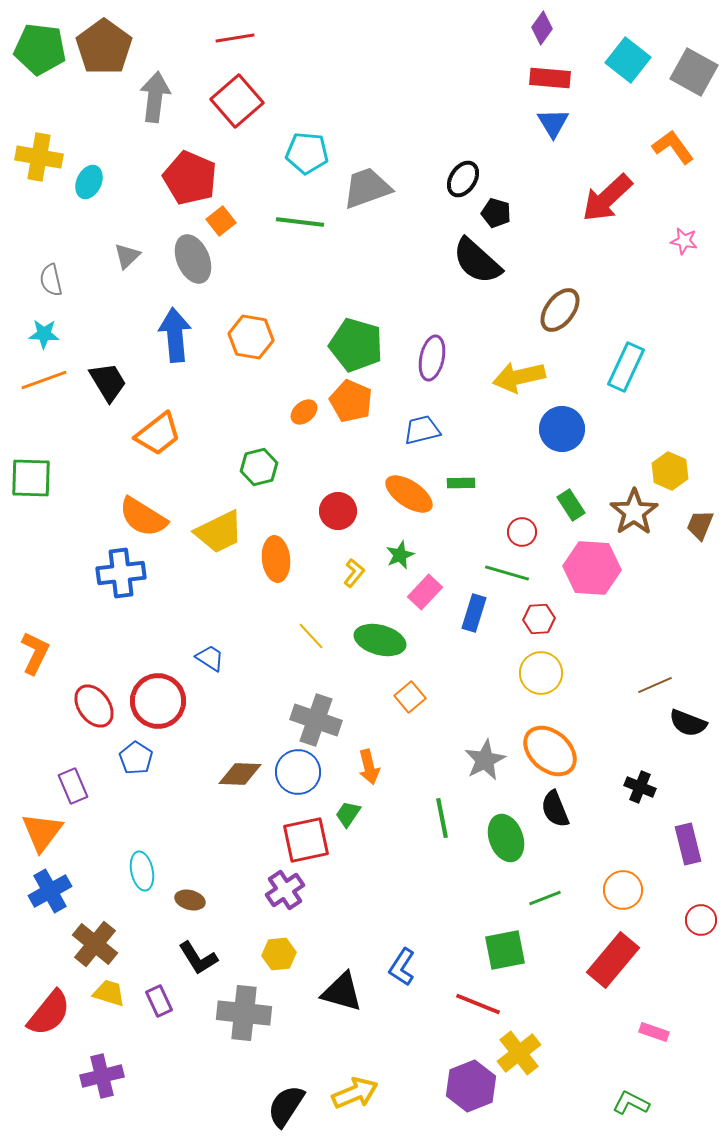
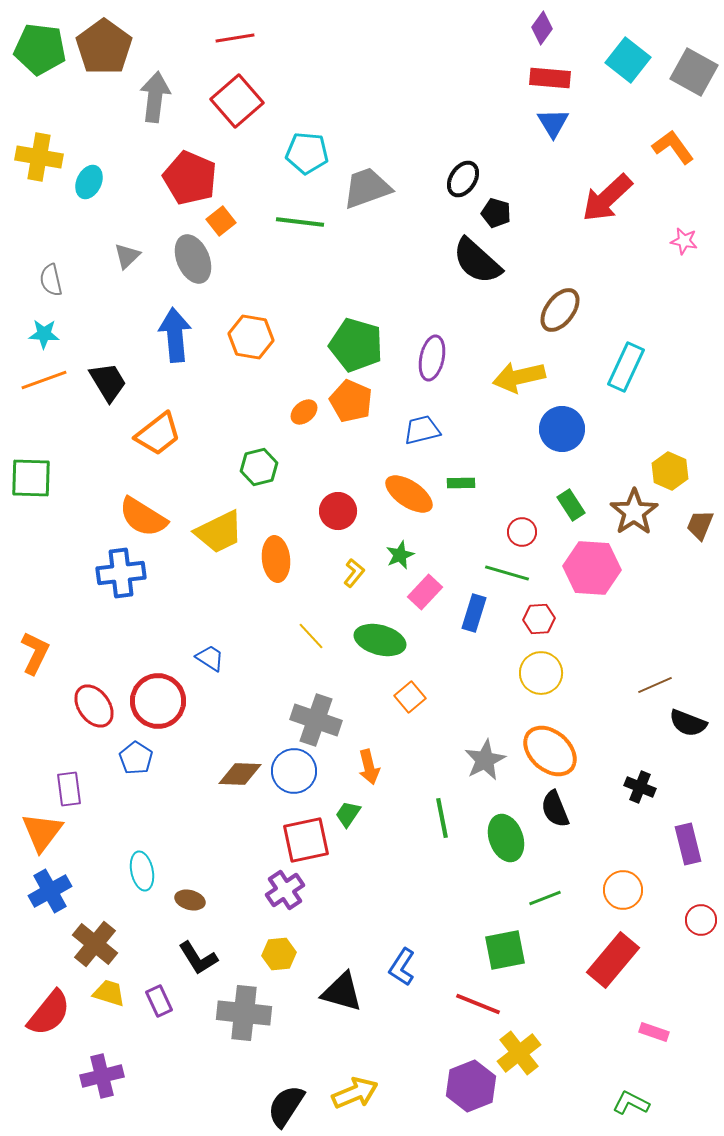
blue circle at (298, 772): moved 4 px left, 1 px up
purple rectangle at (73, 786): moved 4 px left, 3 px down; rotated 16 degrees clockwise
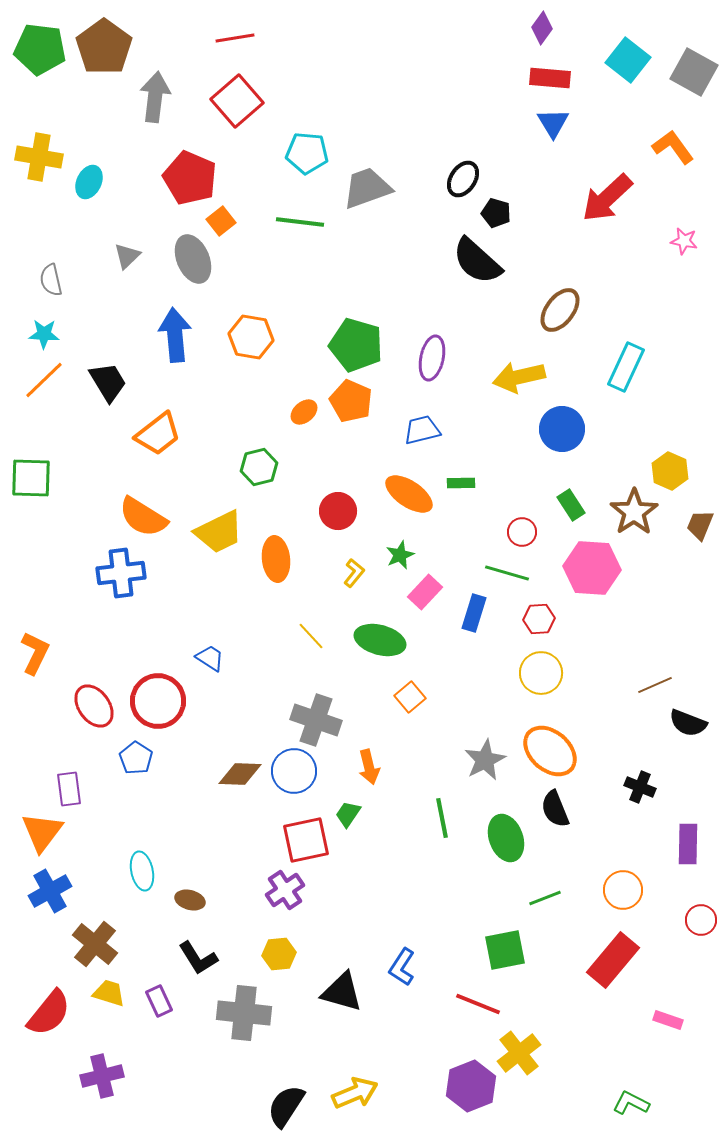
orange line at (44, 380): rotated 24 degrees counterclockwise
purple rectangle at (688, 844): rotated 15 degrees clockwise
pink rectangle at (654, 1032): moved 14 px right, 12 px up
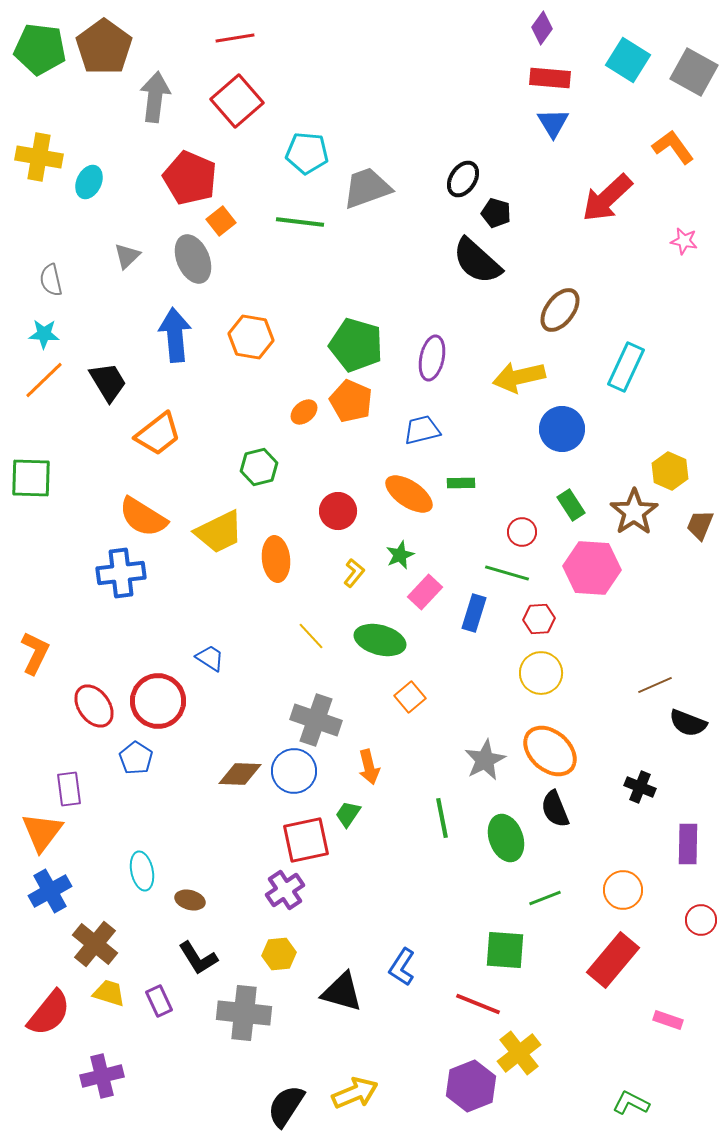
cyan square at (628, 60): rotated 6 degrees counterclockwise
green square at (505, 950): rotated 15 degrees clockwise
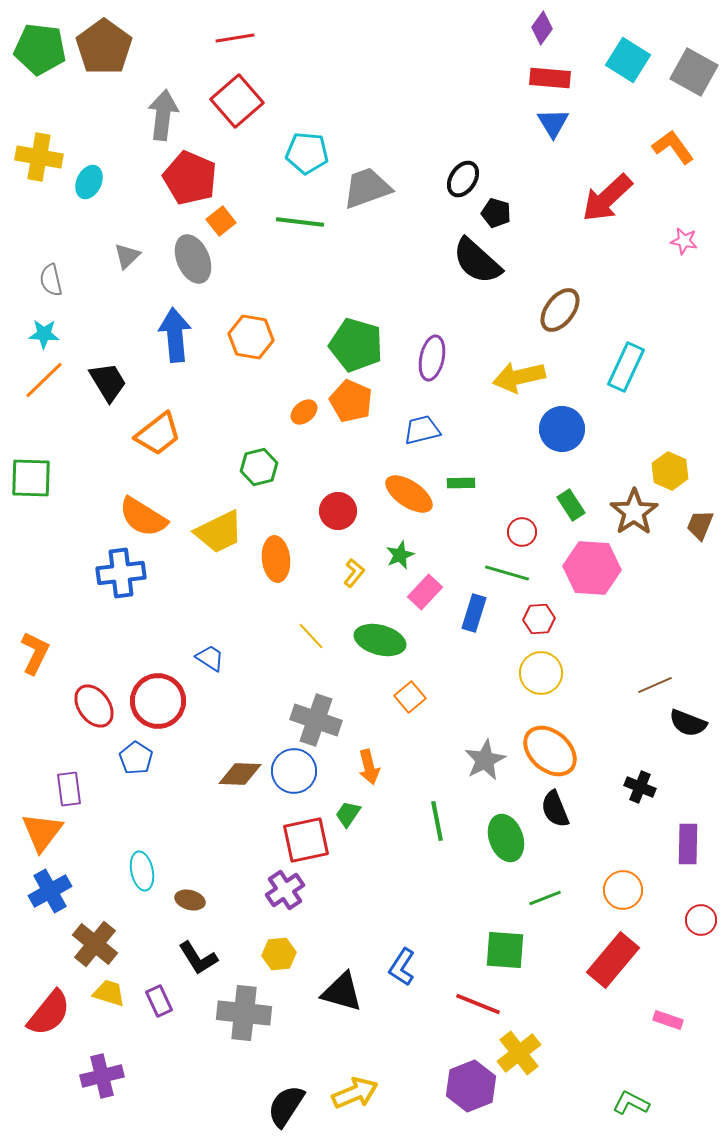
gray arrow at (155, 97): moved 8 px right, 18 px down
green line at (442, 818): moved 5 px left, 3 px down
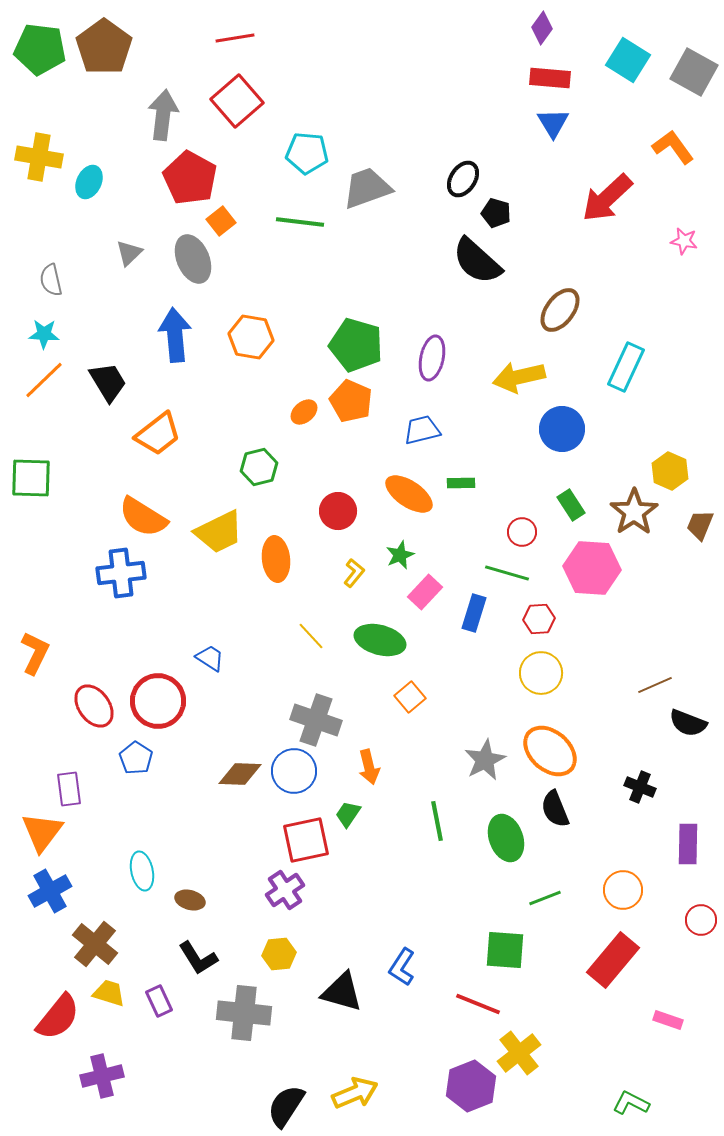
red pentagon at (190, 178): rotated 6 degrees clockwise
gray triangle at (127, 256): moved 2 px right, 3 px up
red semicircle at (49, 1013): moved 9 px right, 4 px down
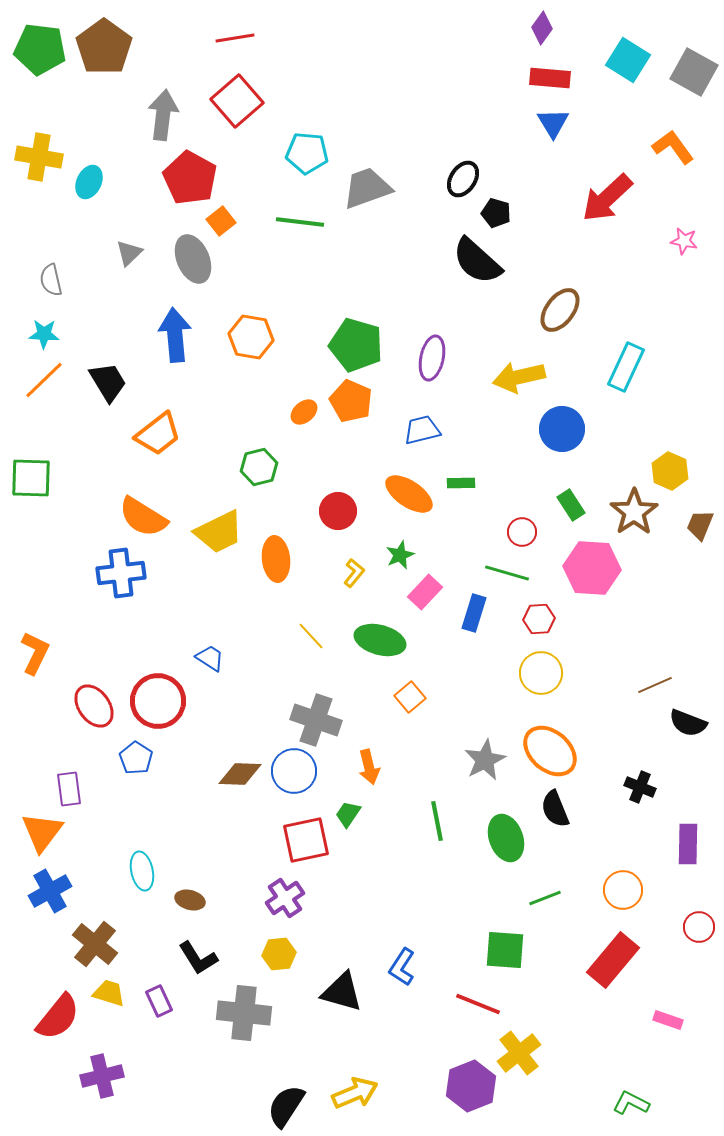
purple cross at (285, 890): moved 8 px down
red circle at (701, 920): moved 2 px left, 7 px down
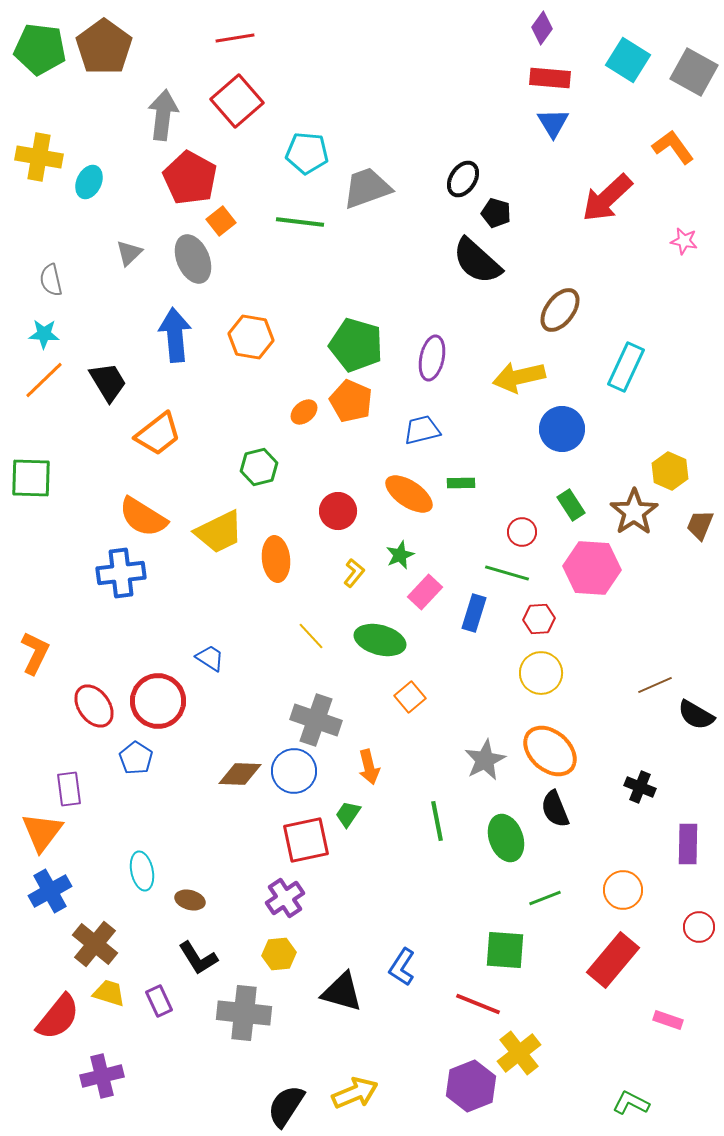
black semicircle at (688, 723): moved 8 px right, 8 px up; rotated 9 degrees clockwise
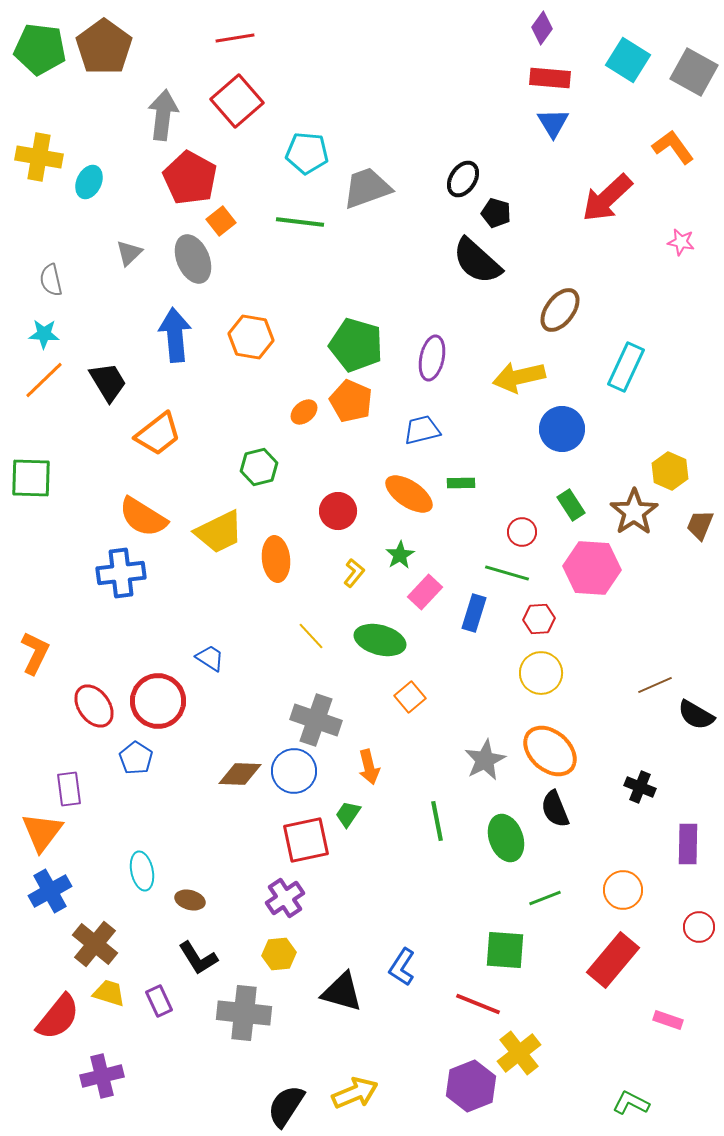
pink star at (684, 241): moved 3 px left, 1 px down
green star at (400, 555): rotated 8 degrees counterclockwise
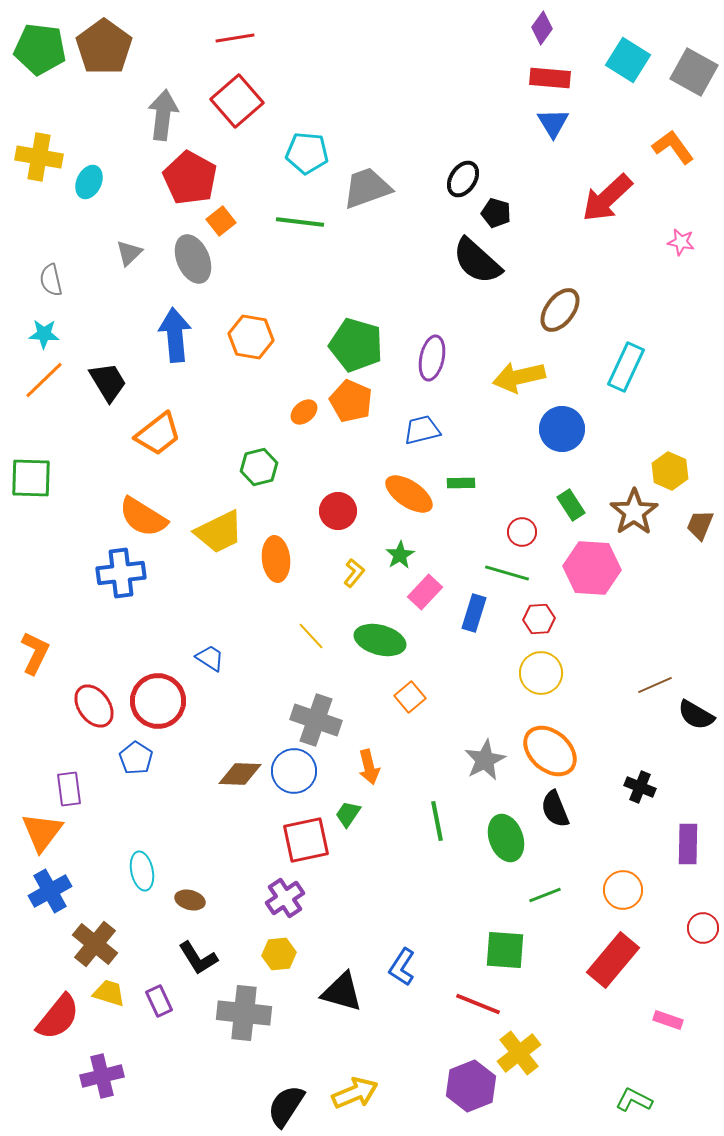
green line at (545, 898): moved 3 px up
red circle at (699, 927): moved 4 px right, 1 px down
green L-shape at (631, 1103): moved 3 px right, 3 px up
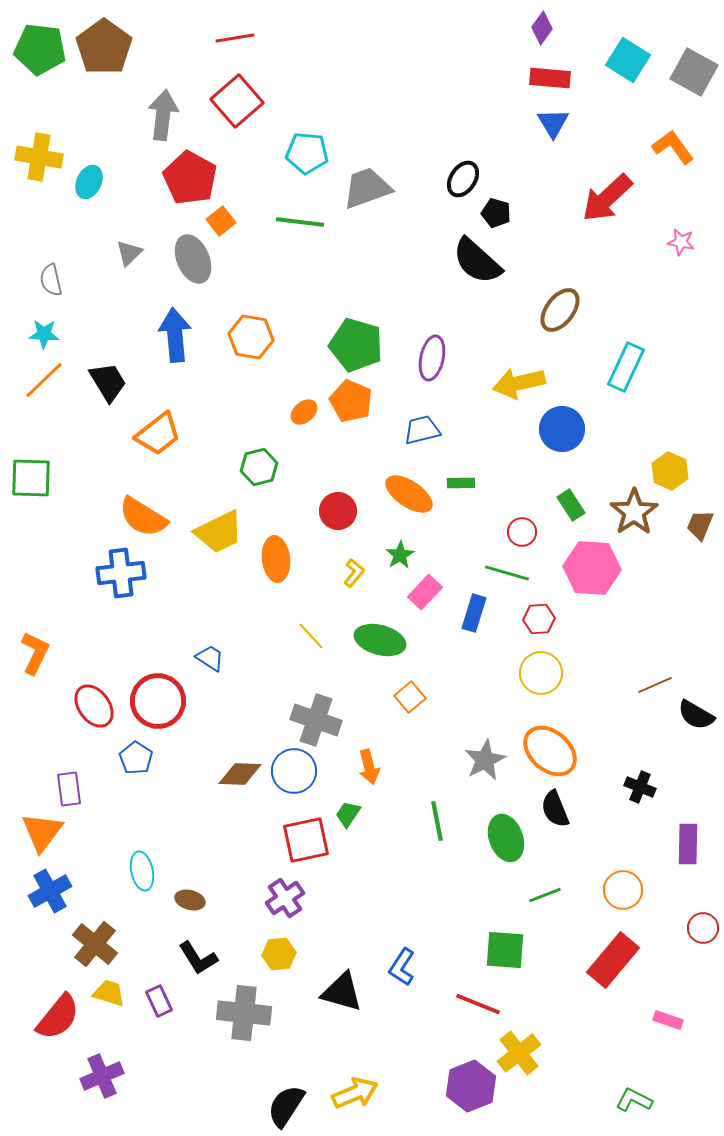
yellow arrow at (519, 377): moved 6 px down
purple cross at (102, 1076): rotated 9 degrees counterclockwise
